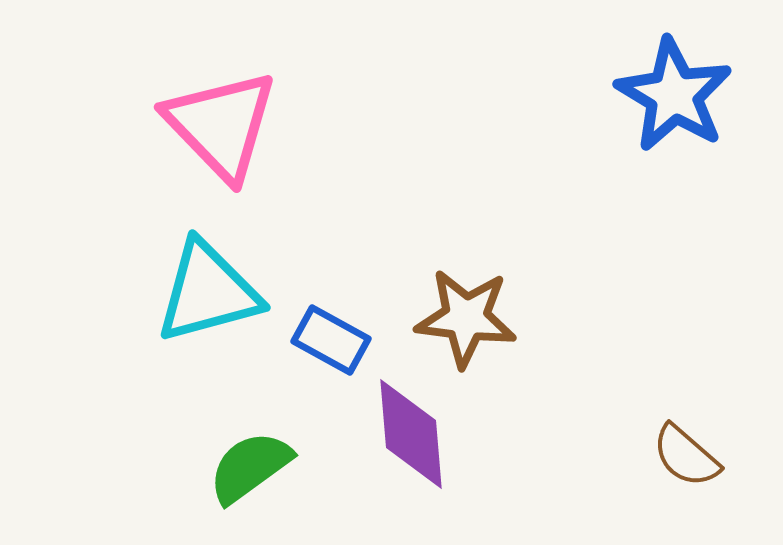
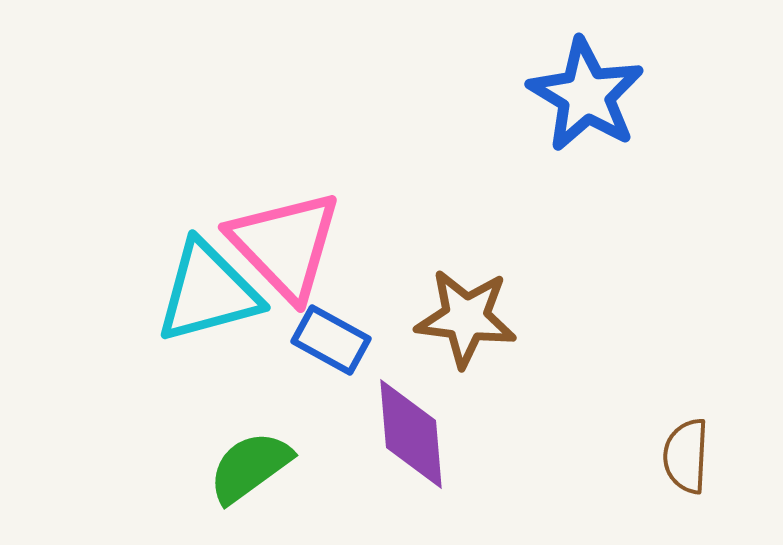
blue star: moved 88 px left
pink triangle: moved 64 px right, 120 px down
brown semicircle: rotated 52 degrees clockwise
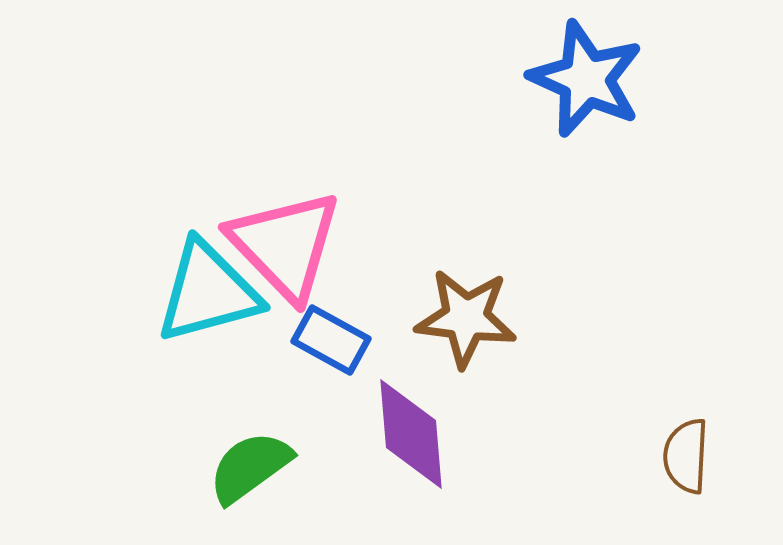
blue star: moved 16 px up; rotated 7 degrees counterclockwise
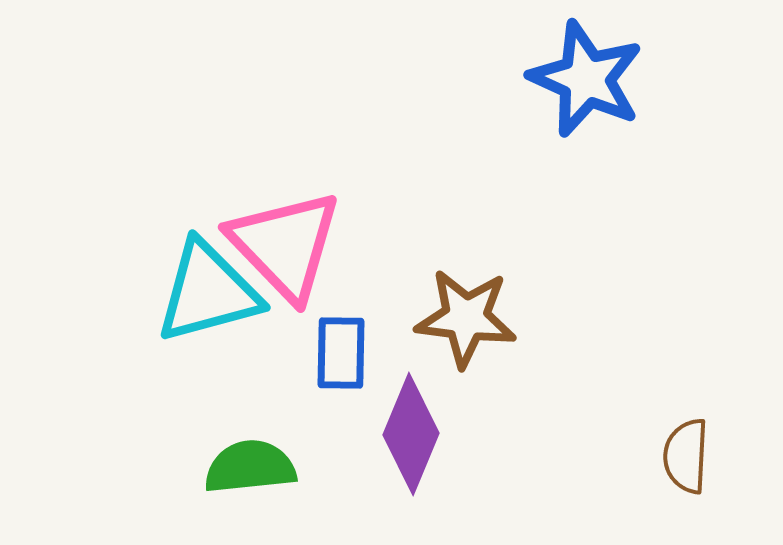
blue rectangle: moved 10 px right, 13 px down; rotated 62 degrees clockwise
purple diamond: rotated 27 degrees clockwise
green semicircle: rotated 30 degrees clockwise
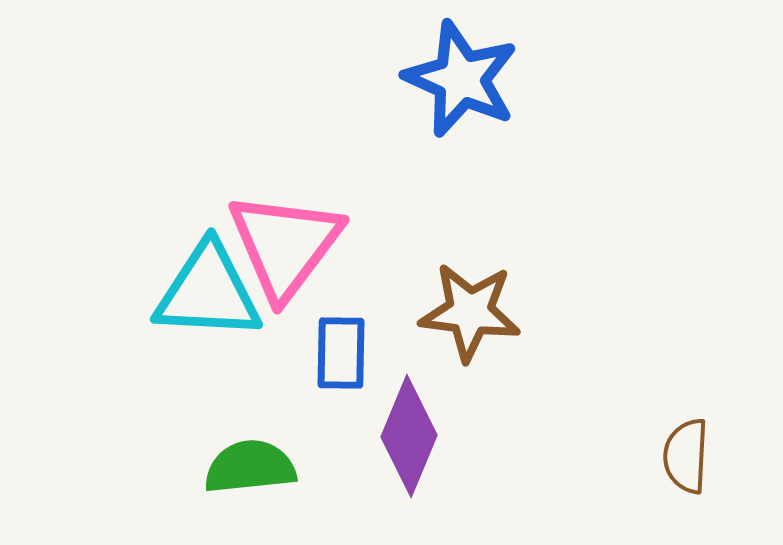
blue star: moved 125 px left
pink triangle: rotated 21 degrees clockwise
cyan triangle: rotated 18 degrees clockwise
brown star: moved 4 px right, 6 px up
purple diamond: moved 2 px left, 2 px down
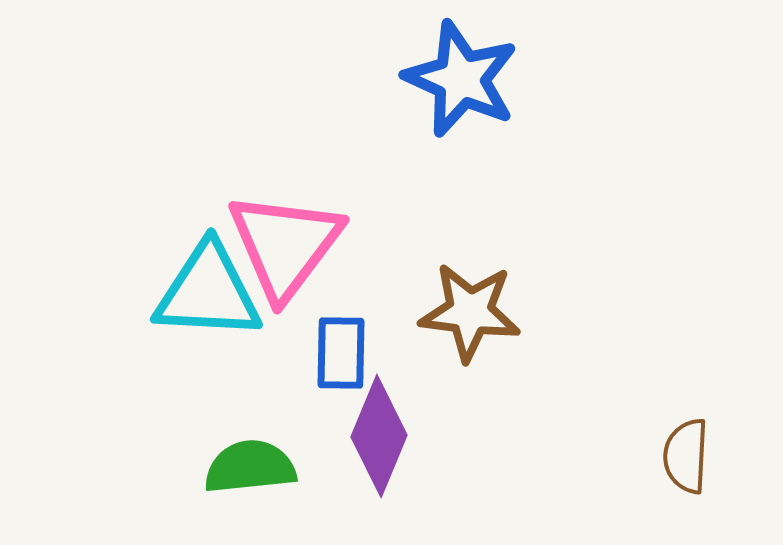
purple diamond: moved 30 px left
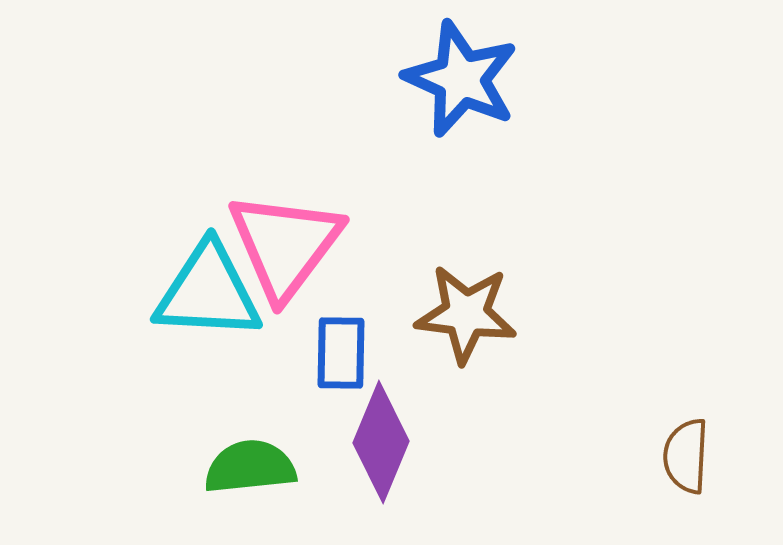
brown star: moved 4 px left, 2 px down
purple diamond: moved 2 px right, 6 px down
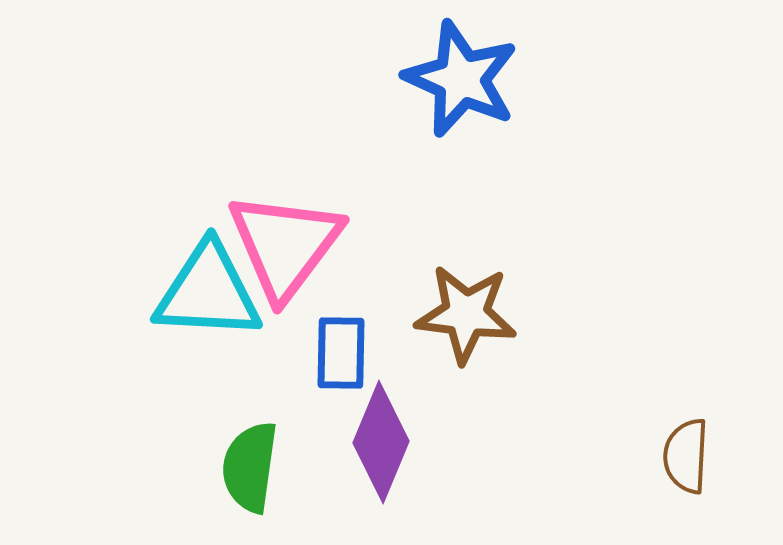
green semicircle: rotated 76 degrees counterclockwise
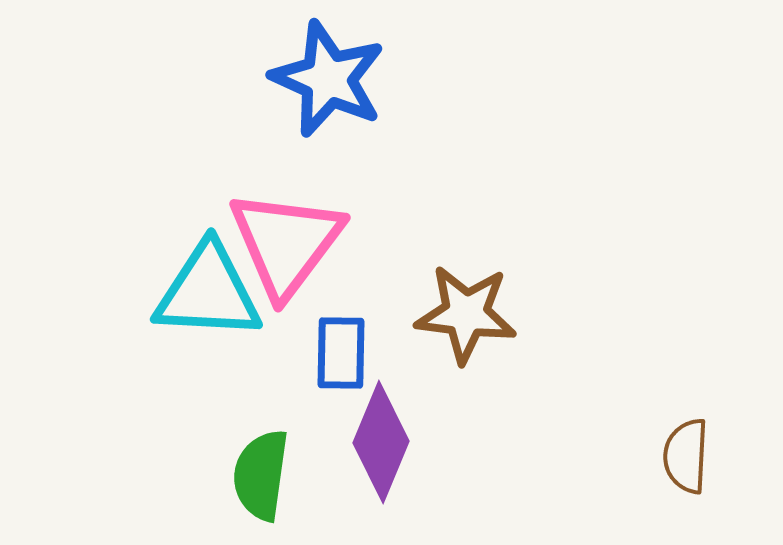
blue star: moved 133 px left
pink triangle: moved 1 px right, 2 px up
green semicircle: moved 11 px right, 8 px down
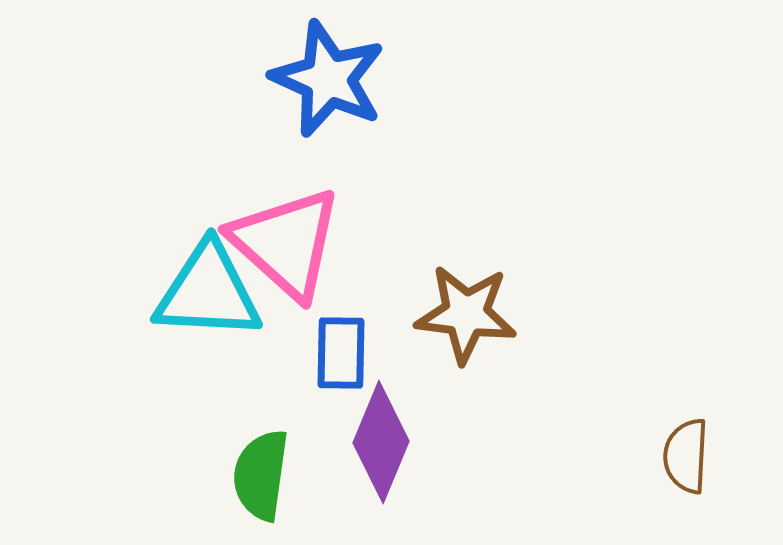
pink triangle: rotated 25 degrees counterclockwise
